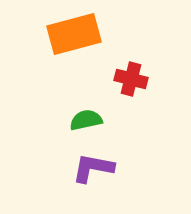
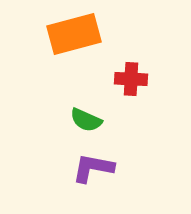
red cross: rotated 12 degrees counterclockwise
green semicircle: rotated 144 degrees counterclockwise
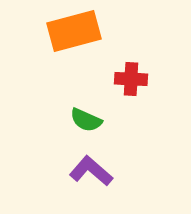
orange rectangle: moved 3 px up
purple L-shape: moved 2 px left, 3 px down; rotated 30 degrees clockwise
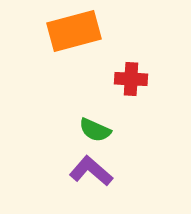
green semicircle: moved 9 px right, 10 px down
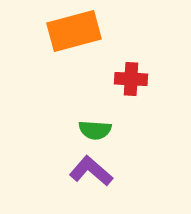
green semicircle: rotated 20 degrees counterclockwise
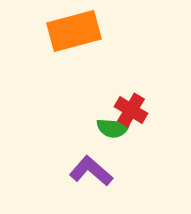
red cross: moved 31 px down; rotated 28 degrees clockwise
green semicircle: moved 18 px right, 2 px up
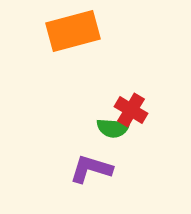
orange rectangle: moved 1 px left
purple L-shape: moved 2 px up; rotated 24 degrees counterclockwise
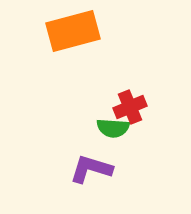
red cross: moved 1 px left, 3 px up; rotated 36 degrees clockwise
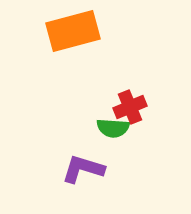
purple L-shape: moved 8 px left
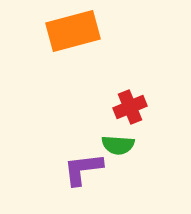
green semicircle: moved 5 px right, 17 px down
purple L-shape: rotated 24 degrees counterclockwise
